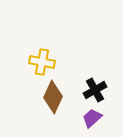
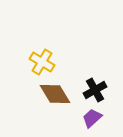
yellow cross: rotated 20 degrees clockwise
brown diamond: moved 2 px right, 3 px up; rotated 56 degrees counterclockwise
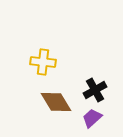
yellow cross: moved 1 px right; rotated 25 degrees counterclockwise
brown diamond: moved 1 px right, 8 px down
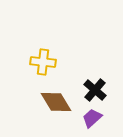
black cross: rotated 20 degrees counterclockwise
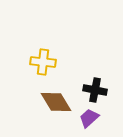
black cross: rotated 30 degrees counterclockwise
purple trapezoid: moved 3 px left
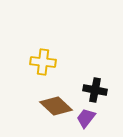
brown diamond: moved 4 px down; rotated 16 degrees counterclockwise
purple trapezoid: moved 3 px left; rotated 10 degrees counterclockwise
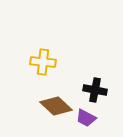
purple trapezoid: rotated 100 degrees counterclockwise
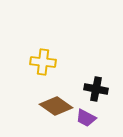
black cross: moved 1 px right, 1 px up
brown diamond: rotated 8 degrees counterclockwise
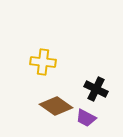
black cross: rotated 15 degrees clockwise
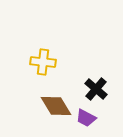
black cross: rotated 15 degrees clockwise
brown diamond: rotated 24 degrees clockwise
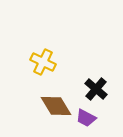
yellow cross: rotated 20 degrees clockwise
